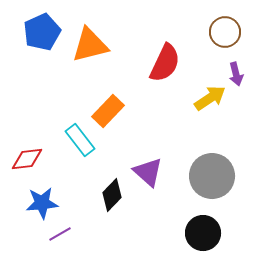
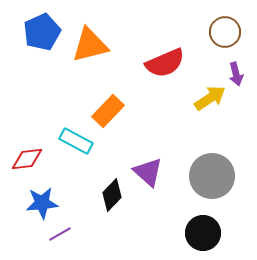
red semicircle: rotated 42 degrees clockwise
cyan rectangle: moved 4 px left, 1 px down; rotated 24 degrees counterclockwise
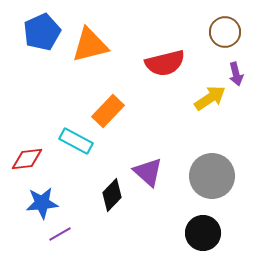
red semicircle: rotated 9 degrees clockwise
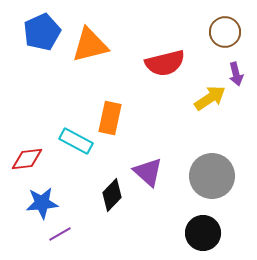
orange rectangle: moved 2 px right, 7 px down; rotated 32 degrees counterclockwise
